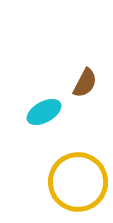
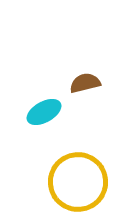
brown semicircle: rotated 132 degrees counterclockwise
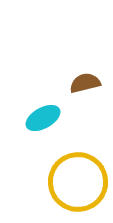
cyan ellipse: moved 1 px left, 6 px down
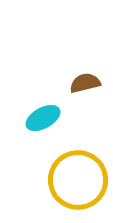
yellow circle: moved 2 px up
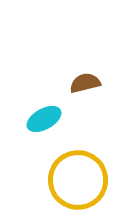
cyan ellipse: moved 1 px right, 1 px down
